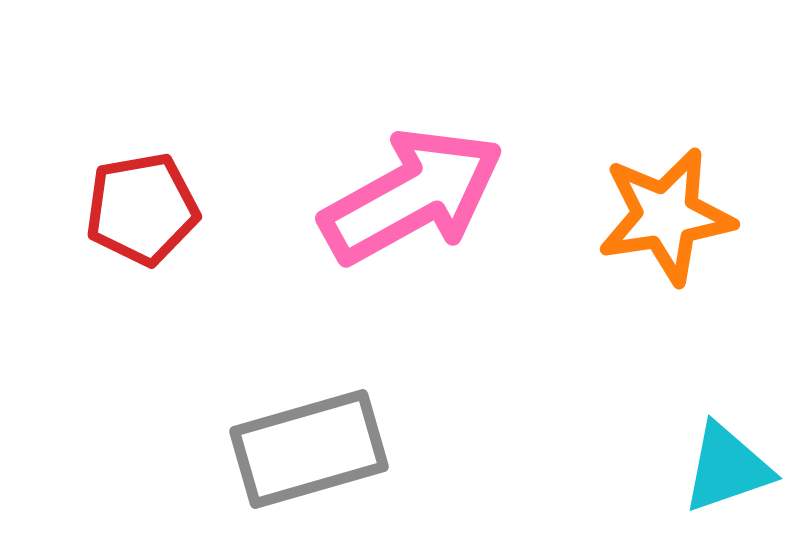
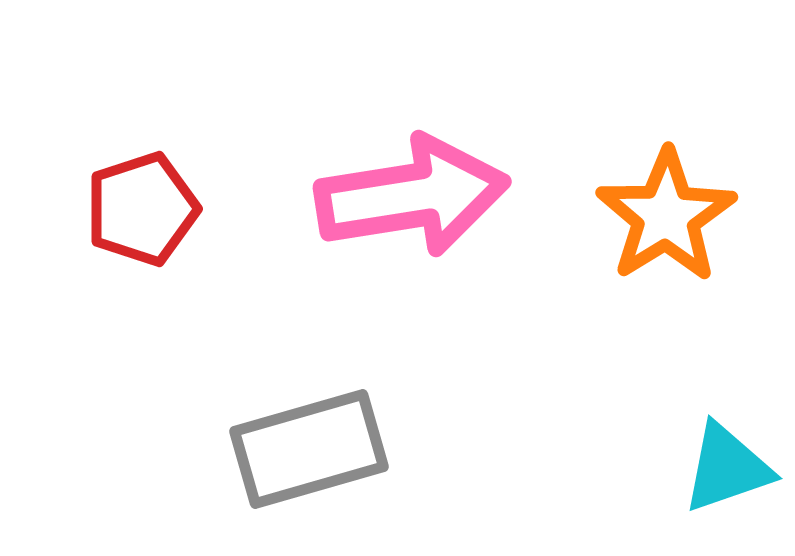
pink arrow: rotated 20 degrees clockwise
red pentagon: rotated 8 degrees counterclockwise
orange star: rotated 23 degrees counterclockwise
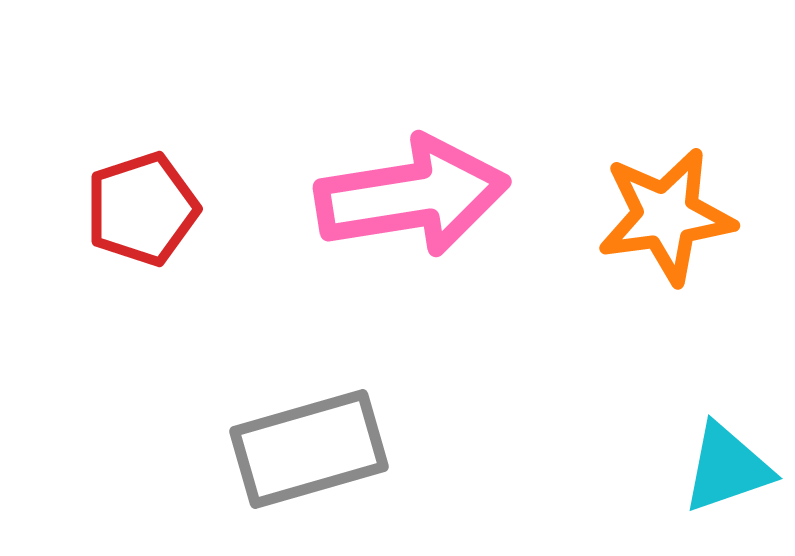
orange star: rotated 24 degrees clockwise
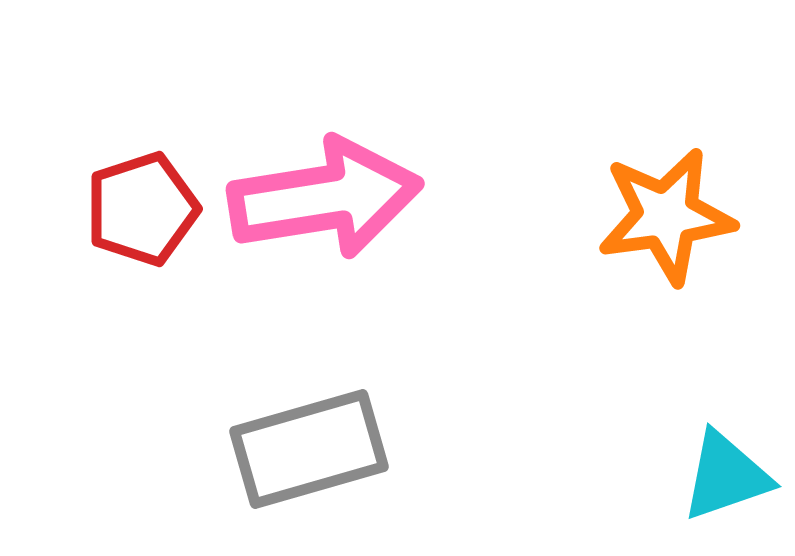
pink arrow: moved 87 px left, 2 px down
cyan triangle: moved 1 px left, 8 px down
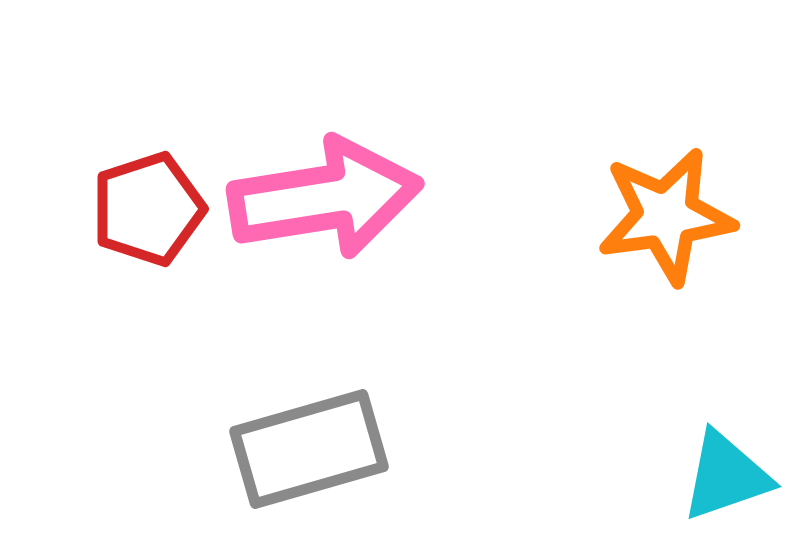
red pentagon: moved 6 px right
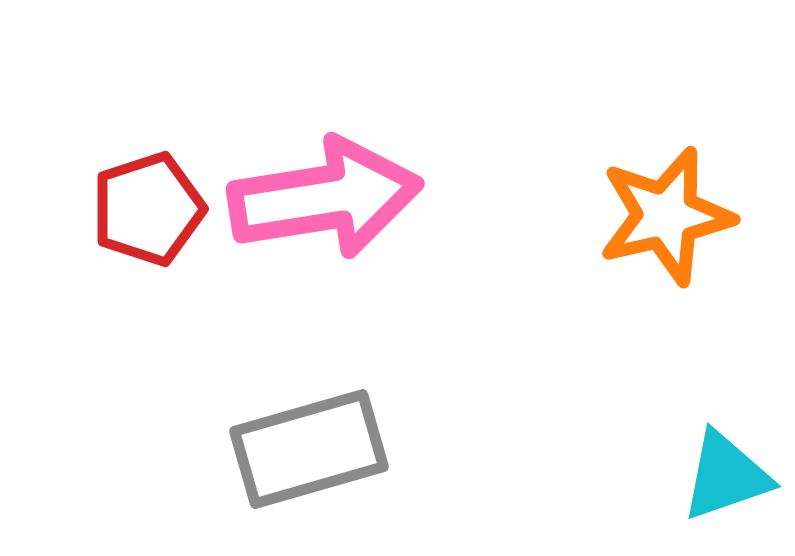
orange star: rotated 5 degrees counterclockwise
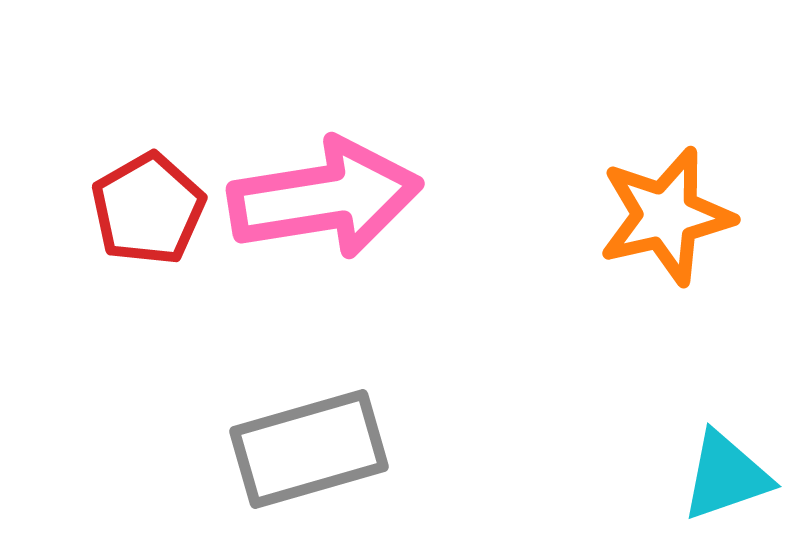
red pentagon: rotated 12 degrees counterclockwise
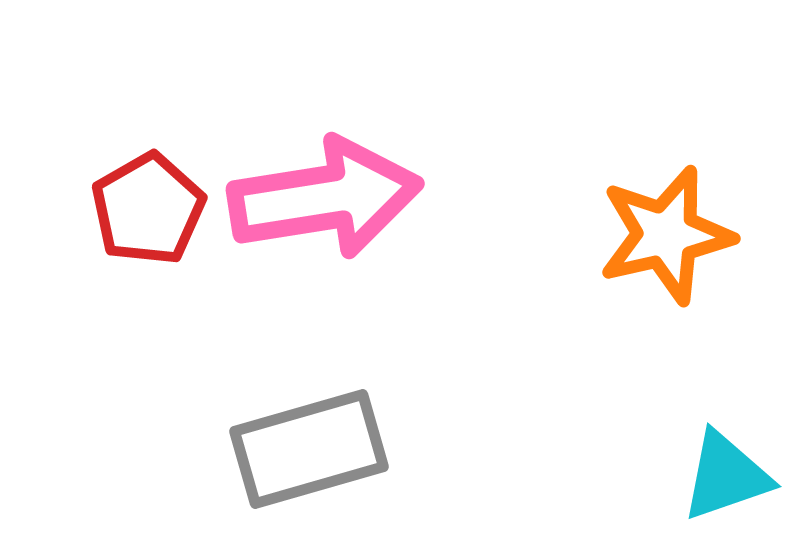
orange star: moved 19 px down
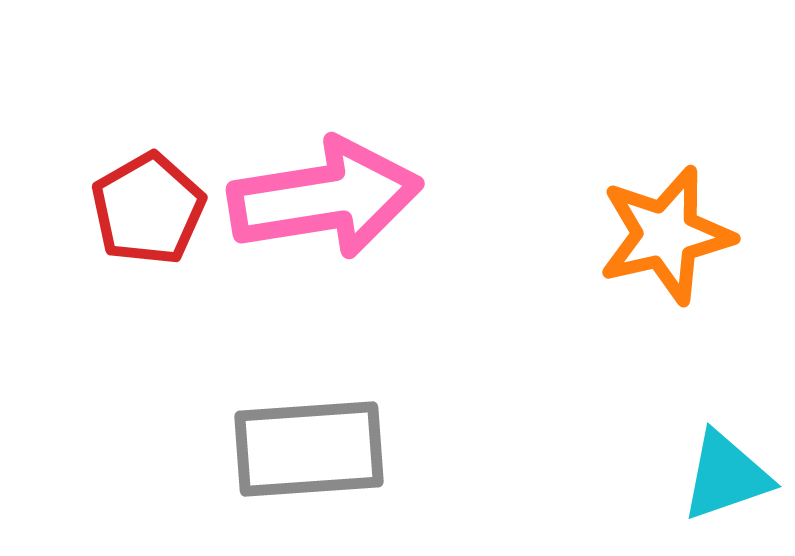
gray rectangle: rotated 12 degrees clockwise
